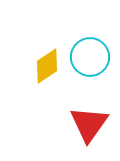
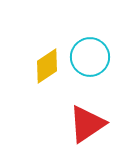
red triangle: moved 2 px left; rotated 21 degrees clockwise
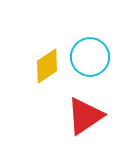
red triangle: moved 2 px left, 8 px up
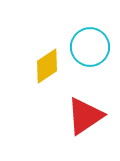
cyan circle: moved 10 px up
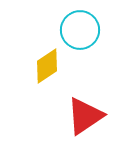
cyan circle: moved 10 px left, 17 px up
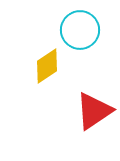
red triangle: moved 9 px right, 5 px up
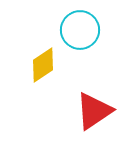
yellow diamond: moved 4 px left, 1 px up
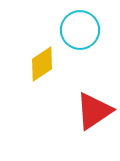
yellow diamond: moved 1 px left, 1 px up
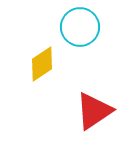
cyan circle: moved 3 px up
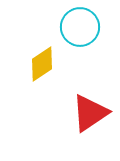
red triangle: moved 4 px left, 2 px down
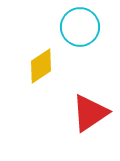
yellow diamond: moved 1 px left, 2 px down
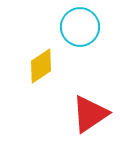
red triangle: moved 1 px down
